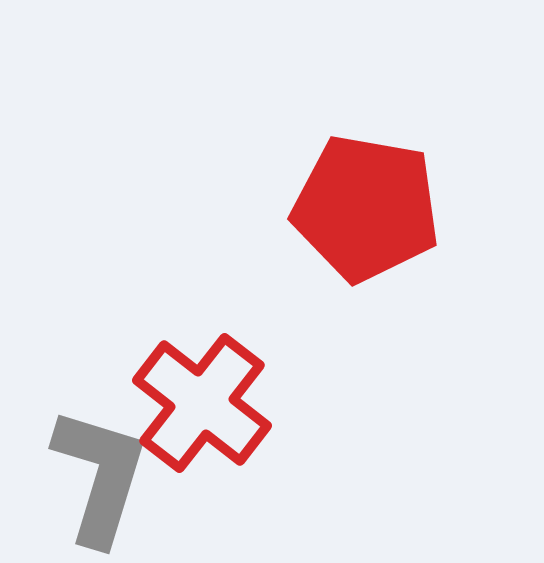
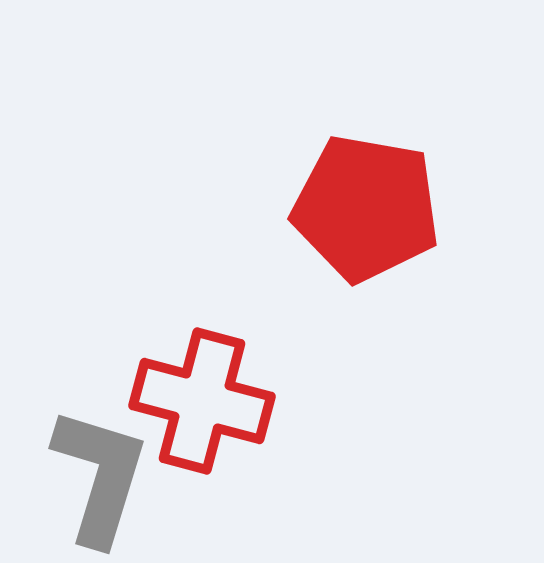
red cross: moved 2 px up; rotated 23 degrees counterclockwise
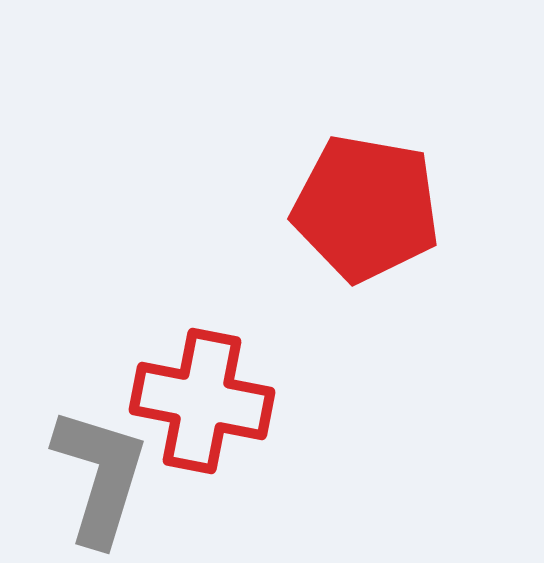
red cross: rotated 4 degrees counterclockwise
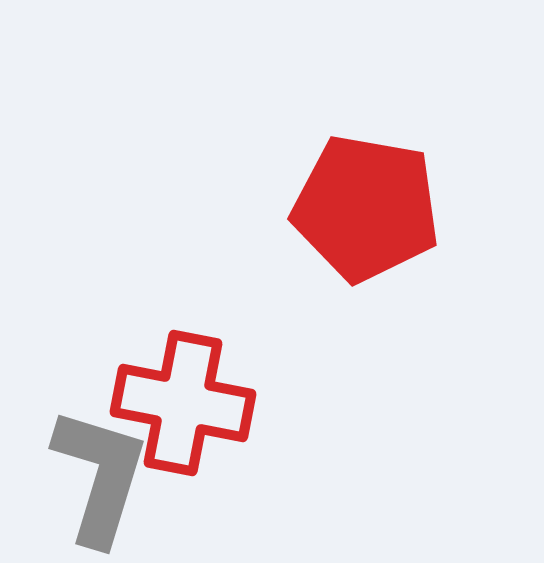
red cross: moved 19 px left, 2 px down
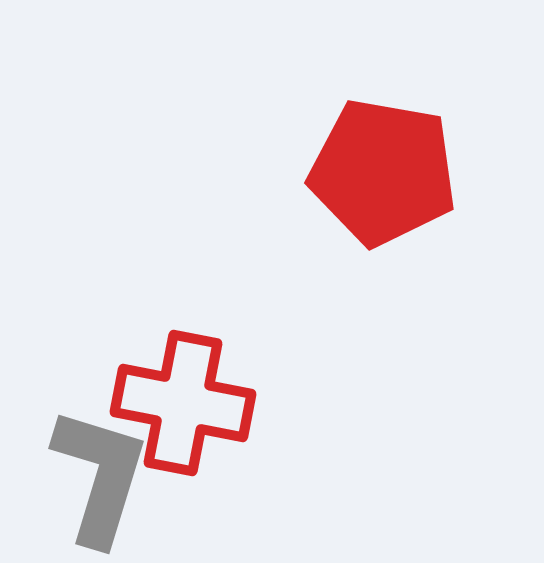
red pentagon: moved 17 px right, 36 px up
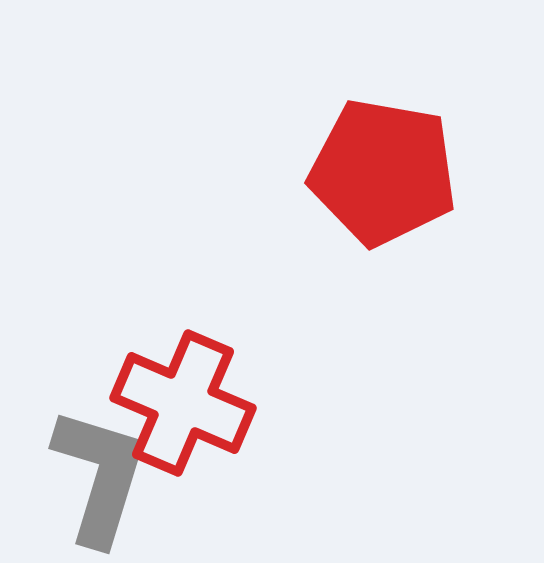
red cross: rotated 12 degrees clockwise
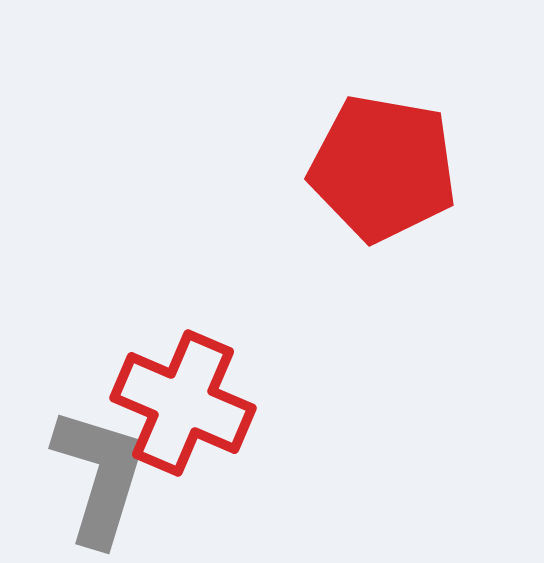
red pentagon: moved 4 px up
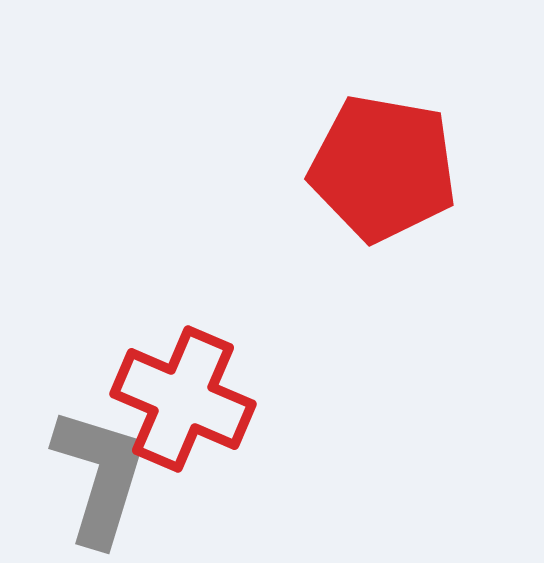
red cross: moved 4 px up
